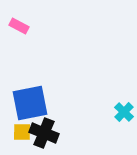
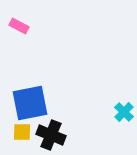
black cross: moved 7 px right, 2 px down
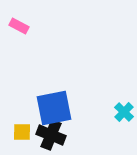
blue square: moved 24 px right, 5 px down
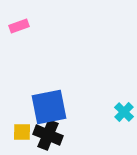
pink rectangle: rotated 48 degrees counterclockwise
blue square: moved 5 px left, 1 px up
black cross: moved 3 px left
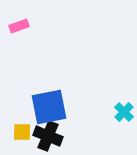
black cross: moved 1 px down
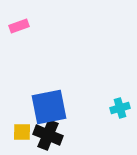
cyan cross: moved 4 px left, 4 px up; rotated 30 degrees clockwise
black cross: moved 1 px up
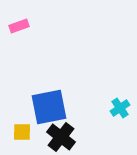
cyan cross: rotated 18 degrees counterclockwise
black cross: moved 13 px right, 2 px down; rotated 16 degrees clockwise
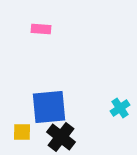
pink rectangle: moved 22 px right, 3 px down; rotated 24 degrees clockwise
blue square: rotated 6 degrees clockwise
